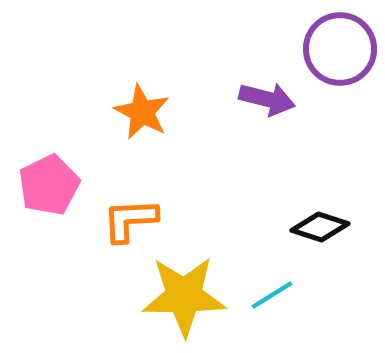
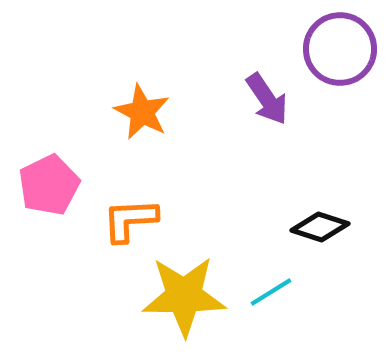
purple arrow: rotated 42 degrees clockwise
cyan line: moved 1 px left, 3 px up
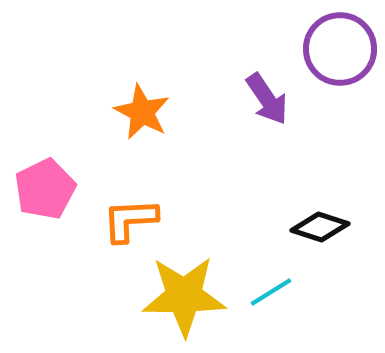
pink pentagon: moved 4 px left, 4 px down
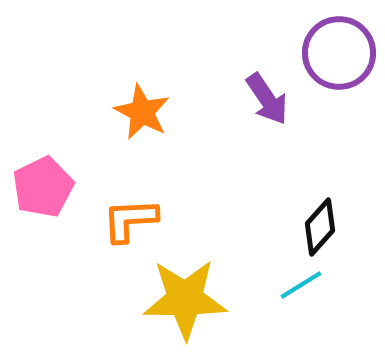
purple circle: moved 1 px left, 4 px down
pink pentagon: moved 2 px left, 2 px up
black diamond: rotated 66 degrees counterclockwise
cyan line: moved 30 px right, 7 px up
yellow star: moved 1 px right, 3 px down
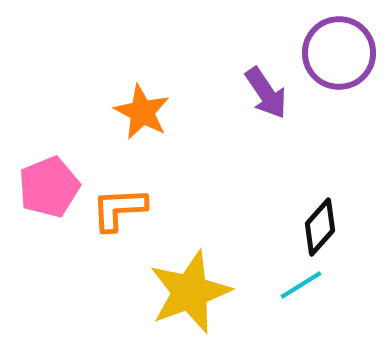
purple arrow: moved 1 px left, 6 px up
pink pentagon: moved 6 px right; rotated 4 degrees clockwise
orange L-shape: moved 11 px left, 11 px up
yellow star: moved 5 px right, 7 px up; rotated 20 degrees counterclockwise
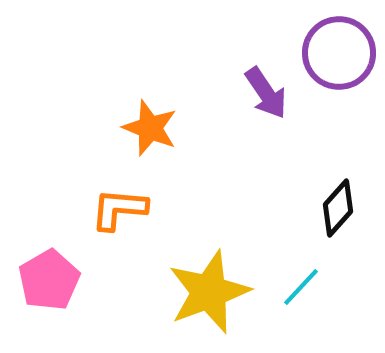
orange star: moved 8 px right, 16 px down; rotated 6 degrees counterclockwise
pink pentagon: moved 93 px down; rotated 8 degrees counterclockwise
orange L-shape: rotated 8 degrees clockwise
black diamond: moved 18 px right, 19 px up
cyan line: moved 2 px down; rotated 15 degrees counterclockwise
yellow star: moved 19 px right
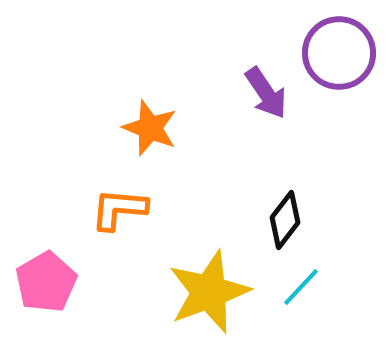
black diamond: moved 53 px left, 12 px down; rotated 4 degrees counterclockwise
pink pentagon: moved 3 px left, 2 px down
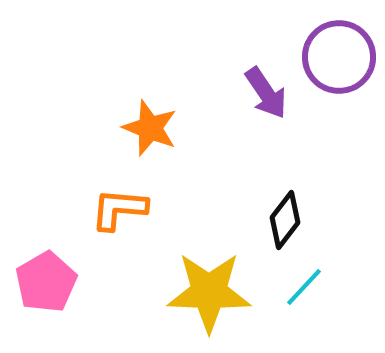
purple circle: moved 4 px down
cyan line: moved 3 px right
yellow star: rotated 22 degrees clockwise
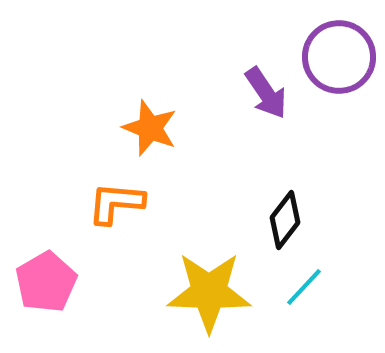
orange L-shape: moved 3 px left, 6 px up
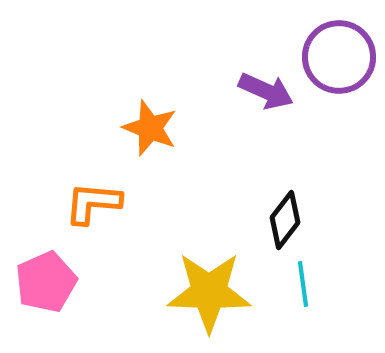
purple arrow: moved 2 px up; rotated 32 degrees counterclockwise
orange L-shape: moved 23 px left
pink pentagon: rotated 6 degrees clockwise
cyan line: moved 1 px left, 3 px up; rotated 51 degrees counterclockwise
